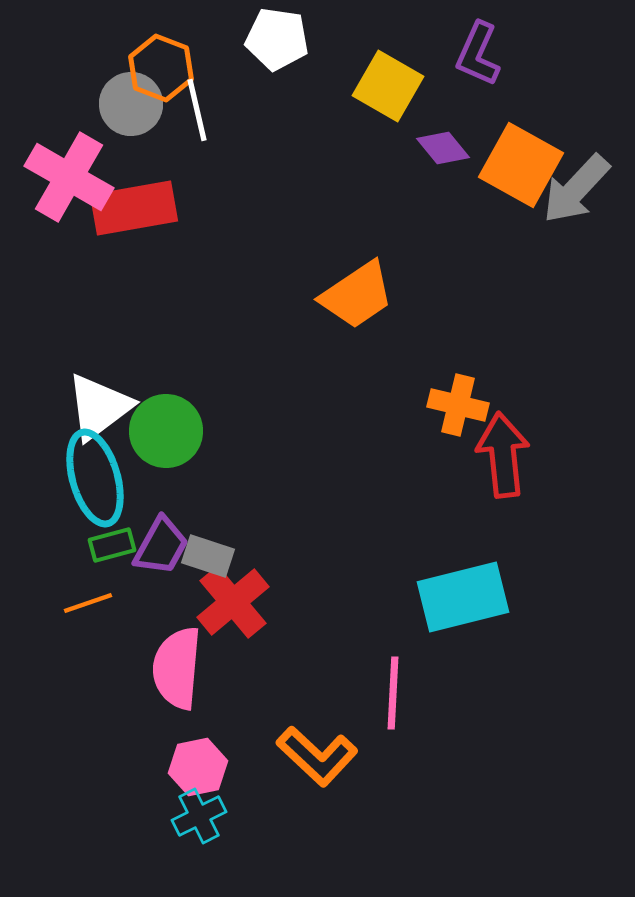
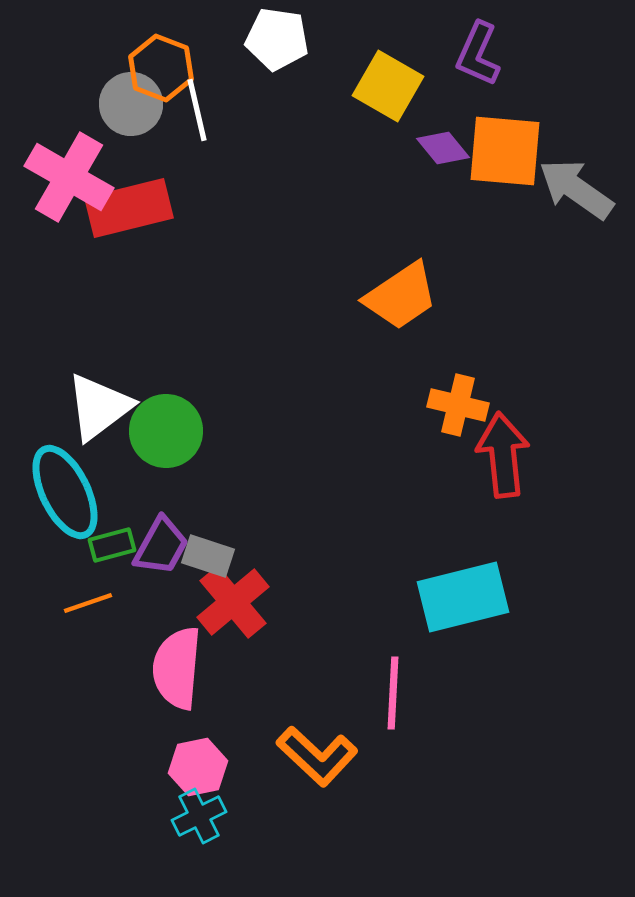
orange square: moved 16 px left, 14 px up; rotated 24 degrees counterclockwise
gray arrow: rotated 82 degrees clockwise
red rectangle: moved 5 px left; rotated 4 degrees counterclockwise
orange trapezoid: moved 44 px right, 1 px down
cyan ellipse: moved 30 px left, 14 px down; rotated 10 degrees counterclockwise
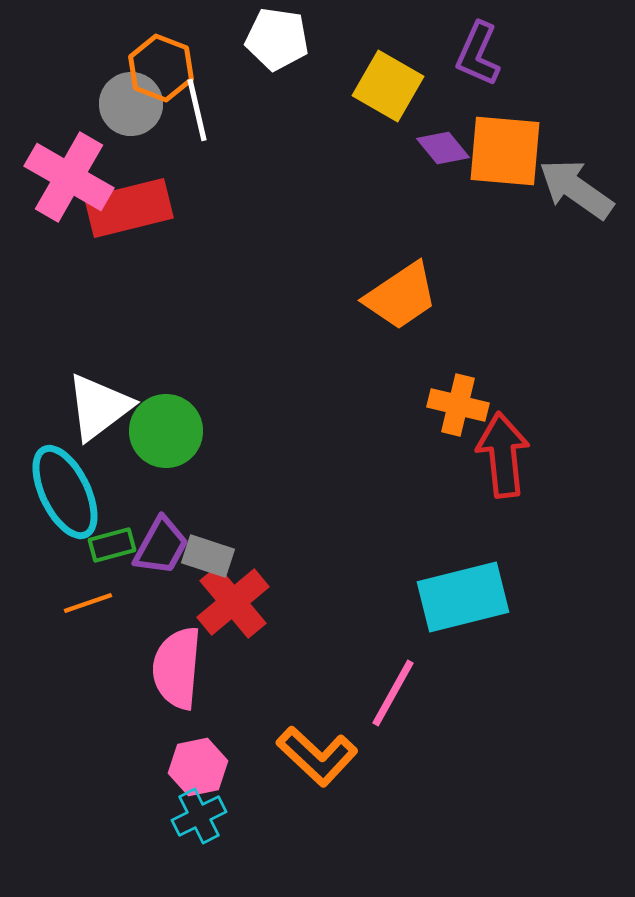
pink line: rotated 26 degrees clockwise
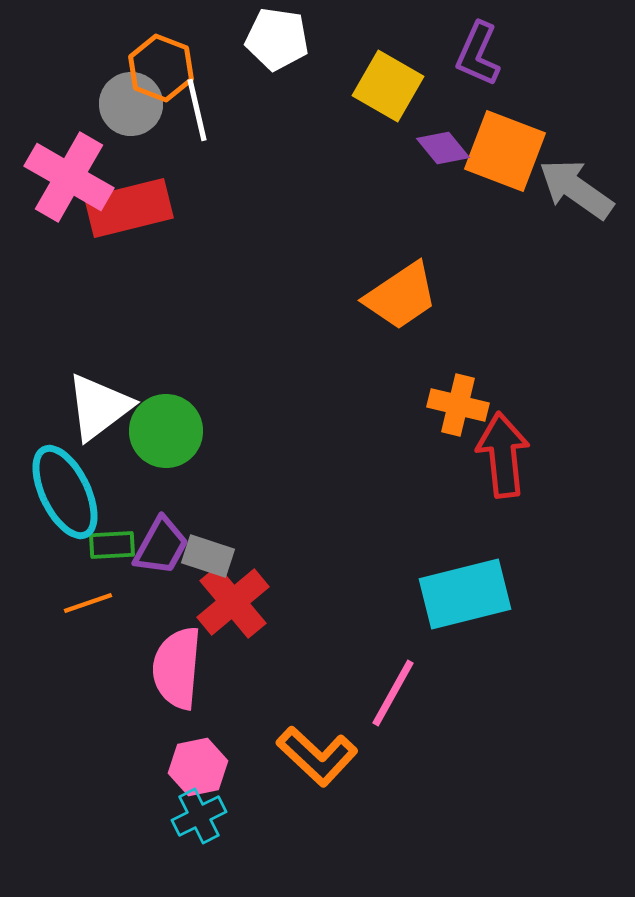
orange square: rotated 16 degrees clockwise
green rectangle: rotated 12 degrees clockwise
cyan rectangle: moved 2 px right, 3 px up
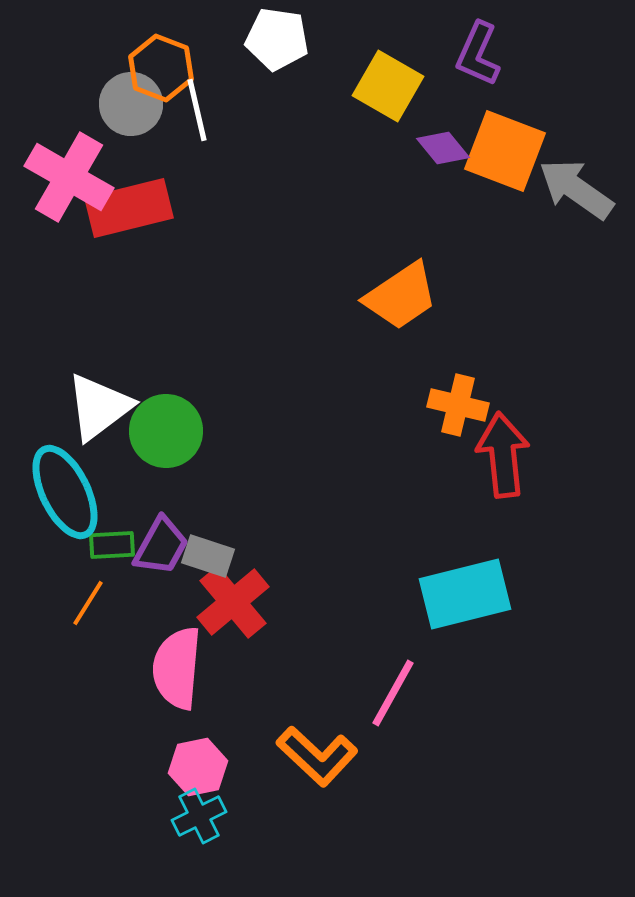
orange line: rotated 39 degrees counterclockwise
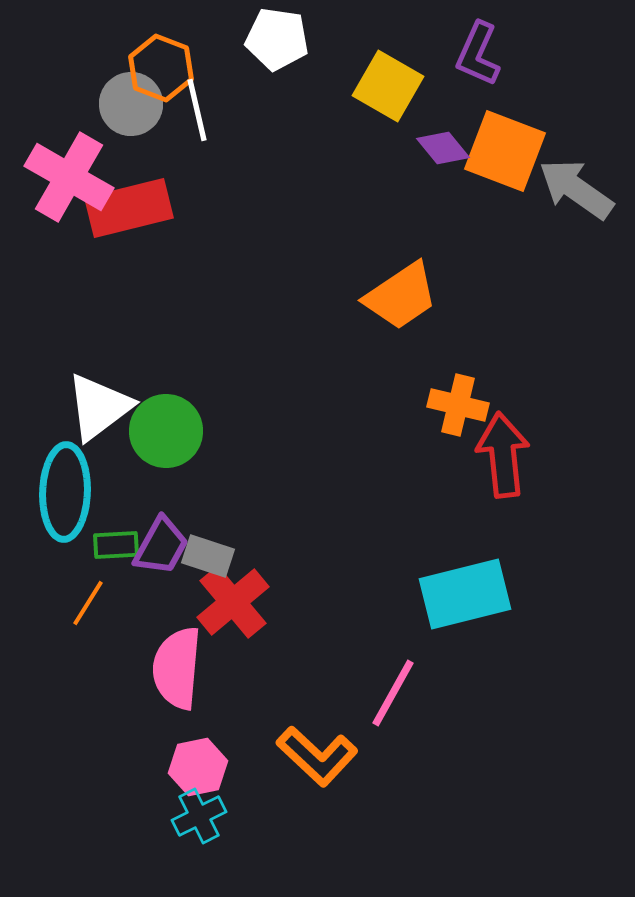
cyan ellipse: rotated 28 degrees clockwise
green rectangle: moved 4 px right
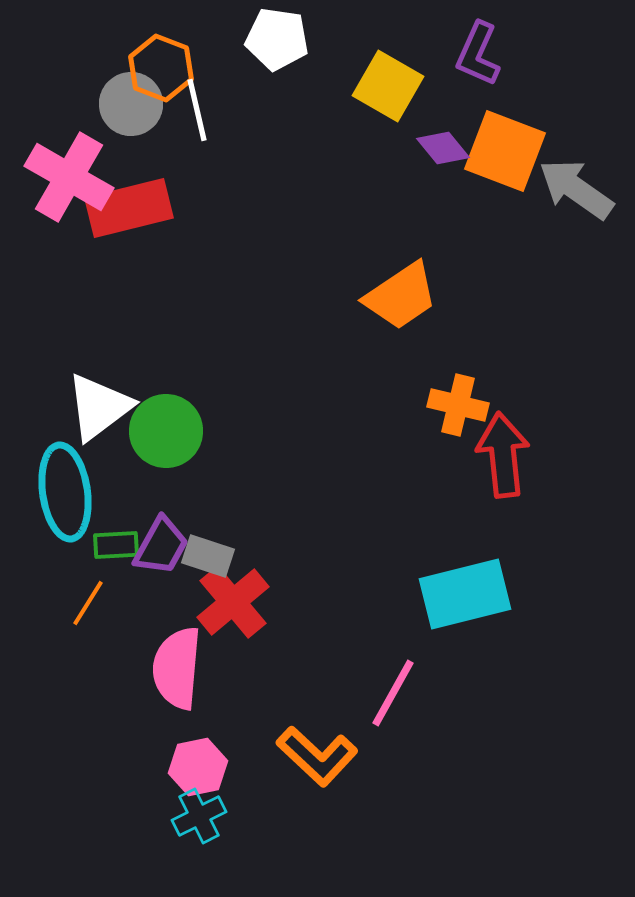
cyan ellipse: rotated 10 degrees counterclockwise
